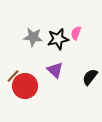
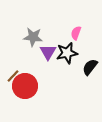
black star: moved 9 px right, 14 px down
purple triangle: moved 7 px left, 18 px up; rotated 18 degrees clockwise
black semicircle: moved 10 px up
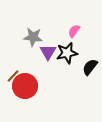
pink semicircle: moved 2 px left, 2 px up; rotated 16 degrees clockwise
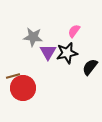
brown line: rotated 32 degrees clockwise
red circle: moved 2 px left, 2 px down
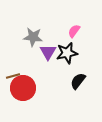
black semicircle: moved 12 px left, 14 px down
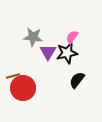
pink semicircle: moved 2 px left, 6 px down
black semicircle: moved 1 px left, 1 px up
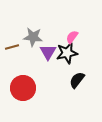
brown line: moved 1 px left, 29 px up
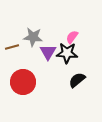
black star: rotated 15 degrees clockwise
black semicircle: rotated 12 degrees clockwise
red circle: moved 6 px up
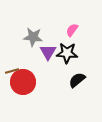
pink semicircle: moved 7 px up
brown line: moved 24 px down
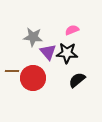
pink semicircle: rotated 32 degrees clockwise
purple triangle: rotated 12 degrees counterclockwise
brown line: rotated 16 degrees clockwise
red circle: moved 10 px right, 4 px up
